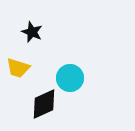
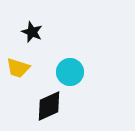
cyan circle: moved 6 px up
black diamond: moved 5 px right, 2 px down
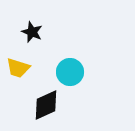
black diamond: moved 3 px left, 1 px up
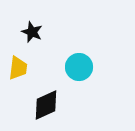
yellow trapezoid: rotated 100 degrees counterclockwise
cyan circle: moved 9 px right, 5 px up
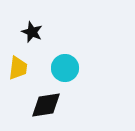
cyan circle: moved 14 px left, 1 px down
black diamond: rotated 16 degrees clockwise
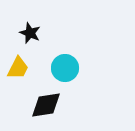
black star: moved 2 px left, 1 px down
yellow trapezoid: rotated 20 degrees clockwise
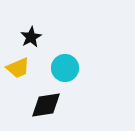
black star: moved 1 px right, 4 px down; rotated 20 degrees clockwise
yellow trapezoid: rotated 40 degrees clockwise
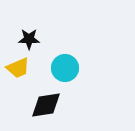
black star: moved 2 px left, 2 px down; rotated 30 degrees clockwise
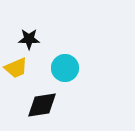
yellow trapezoid: moved 2 px left
black diamond: moved 4 px left
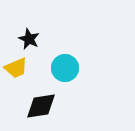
black star: rotated 25 degrees clockwise
black diamond: moved 1 px left, 1 px down
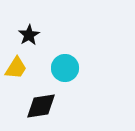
black star: moved 4 px up; rotated 15 degrees clockwise
yellow trapezoid: rotated 35 degrees counterclockwise
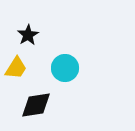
black star: moved 1 px left
black diamond: moved 5 px left, 1 px up
